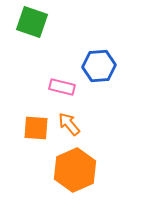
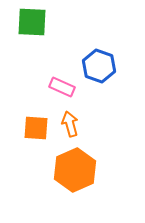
green square: rotated 16 degrees counterclockwise
blue hexagon: rotated 24 degrees clockwise
pink rectangle: rotated 10 degrees clockwise
orange arrow: moved 1 px right; rotated 25 degrees clockwise
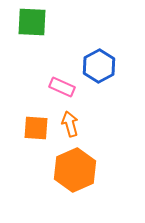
blue hexagon: rotated 12 degrees clockwise
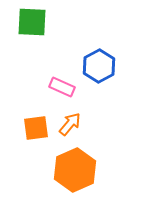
orange arrow: rotated 55 degrees clockwise
orange square: rotated 12 degrees counterclockwise
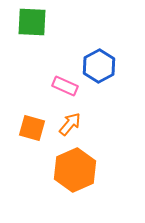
pink rectangle: moved 3 px right, 1 px up
orange square: moved 4 px left; rotated 24 degrees clockwise
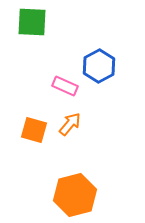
orange square: moved 2 px right, 2 px down
orange hexagon: moved 25 px down; rotated 9 degrees clockwise
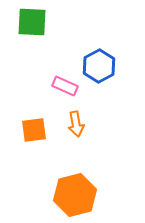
orange arrow: moved 6 px right; rotated 130 degrees clockwise
orange square: rotated 24 degrees counterclockwise
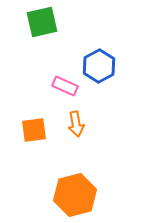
green square: moved 10 px right; rotated 16 degrees counterclockwise
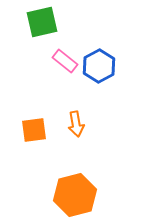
pink rectangle: moved 25 px up; rotated 15 degrees clockwise
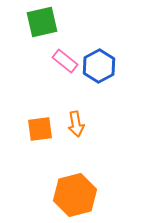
orange square: moved 6 px right, 1 px up
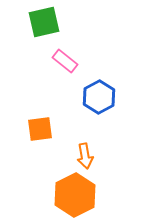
green square: moved 2 px right
blue hexagon: moved 31 px down
orange arrow: moved 9 px right, 32 px down
orange hexagon: rotated 12 degrees counterclockwise
